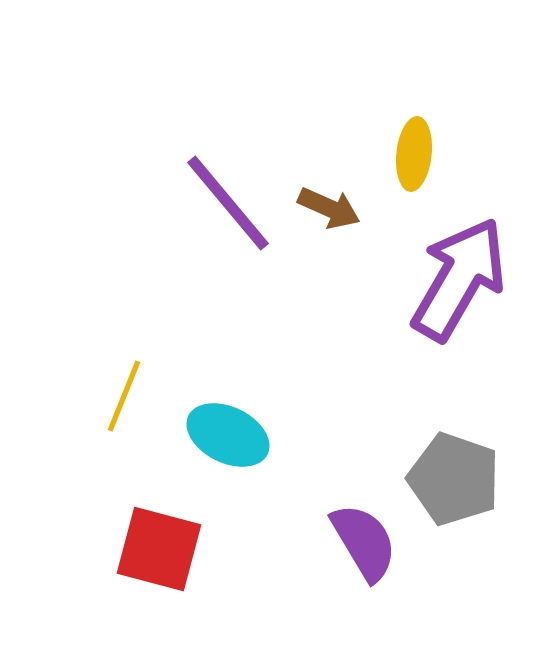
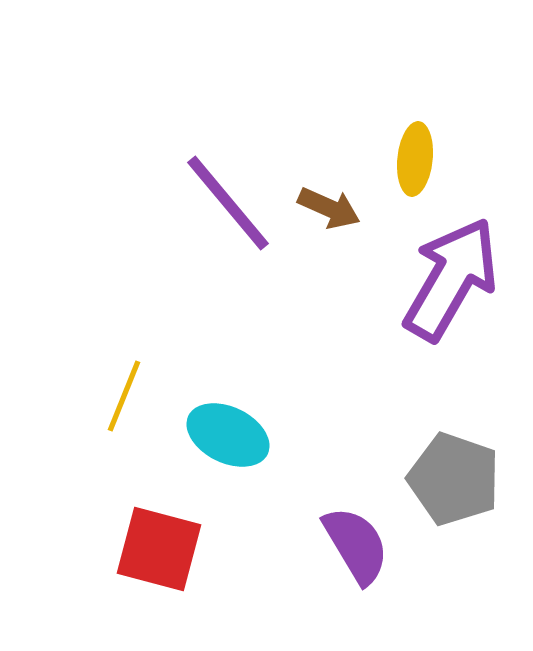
yellow ellipse: moved 1 px right, 5 px down
purple arrow: moved 8 px left
purple semicircle: moved 8 px left, 3 px down
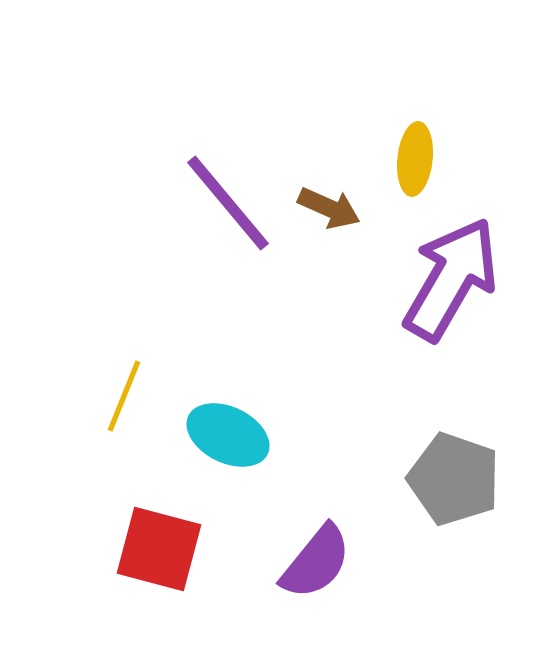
purple semicircle: moved 40 px left, 17 px down; rotated 70 degrees clockwise
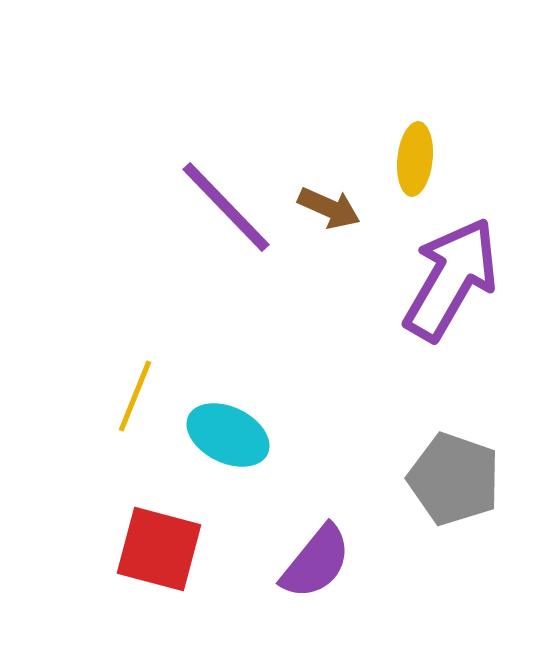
purple line: moved 2 px left, 4 px down; rotated 4 degrees counterclockwise
yellow line: moved 11 px right
